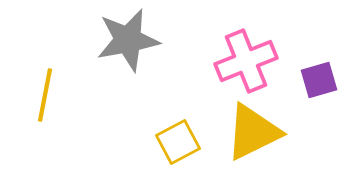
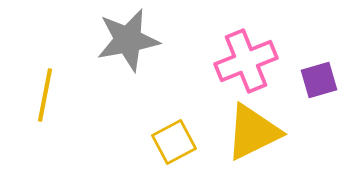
yellow square: moved 4 px left
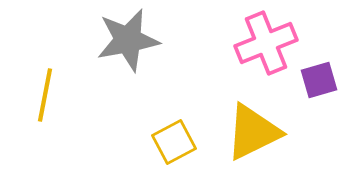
pink cross: moved 20 px right, 18 px up
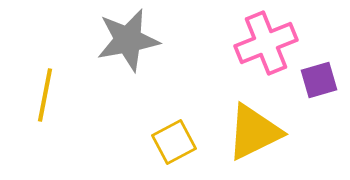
yellow triangle: moved 1 px right
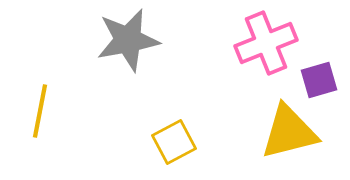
yellow line: moved 5 px left, 16 px down
yellow triangle: moved 35 px right; rotated 12 degrees clockwise
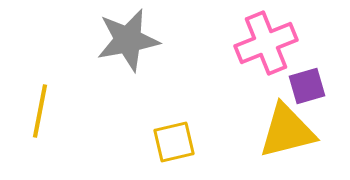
purple square: moved 12 px left, 6 px down
yellow triangle: moved 2 px left, 1 px up
yellow square: rotated 15 degrees clockwise
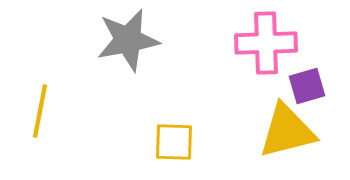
pink cross: rotated 20 degrees clockwise
yellow square: rotated 15 degrees clockwise
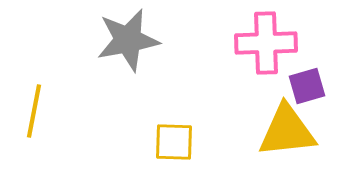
yellow line: moved 6 px left
yellow triangle: rotated 8 degrees clockwise
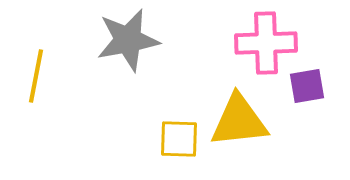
purple square: rotated 6 degrees clockwise
yellow line: moved 2 px right, 35 px up
yellow triangle: moved 48 px left, 10 px up
yellow square: moved 5 px right, 3 px up
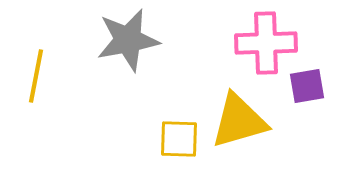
yellow triangle: rotated 10 degrees counterclockwise
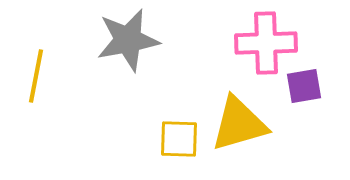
purple square: moved 3 px left
yellow triangle: moved 3 px down
